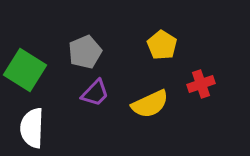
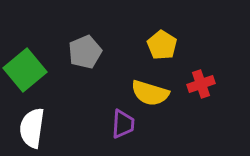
green square: rotated 18 degrees clockwise
purple trapezoid: moved 28 px right, 31 px down; rotated 40 degrees counterclockwise
yellow semicircle: moved 11 px up; rotated 42 degrees clockwise
white semicircle: rotated 6 degrees clockwise
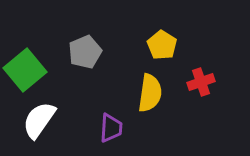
red cross: moved 2 px up
yellow semicircle: rotated 99 degrees counterclockwise
purple trapezoid: moved 12 px left, 4 px down
white semicircle: moved 7 px right, 8 px up; rotated 27 degrees clockwise
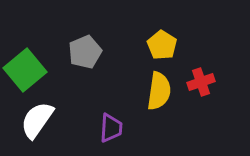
yellow semicircle: moved 9 px right, 2 px up
white semicircle: moved 2 px left
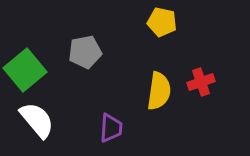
yellow pentagon: moved 23 px up; rotated 20 degrees counterclockwise
gray pentagon: rotated 12 degrees clockwise
white semicircle: rotated 105 degrees clockwise
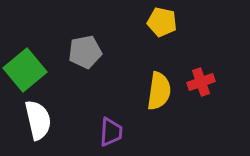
white semicircle: moved 1 px right; rotated 27 degrees clockwise
purple trapezoid: moved 4 px down
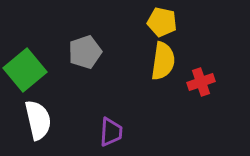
gray pentagon: rotated 8 degrees counterclockwise
yellow semicircle: moved 4 px right, 30 px up
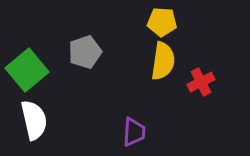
yellow pentagon: rotated 8 degrees counterclockwise
green square: moved 2 px right
red cross: rotated 8 degrees counterclockwise
white semicircle: moved 4 px left
purple trapezoid: moved 23 px right
